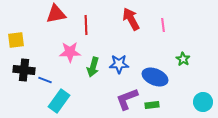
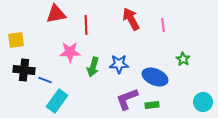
cyan rectangle: moved 2 px left
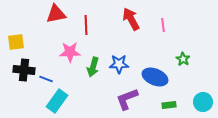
yellow square: moved 2 px down
blue line: moved 1 px right, 1 px up
green rectangle: moved 17 px right
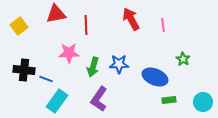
yellow square: moved 3 px right, 16 px up; rotated 30 degrees counterclockwise
pink star: moved 1 px left, 1 px down
purple L-shape: moved 28 px left; rotated 35 degrees counterclockwise
green rectangle: moved 5 px up
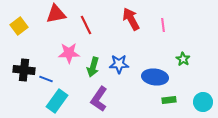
red line: rotated 24 degrees counterclockwise
blue ellipse: rotated 15 degrees counterclockwise
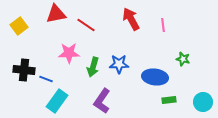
red line: rotated 30 degrees counterclockwise
green star: rotated 16 degrees counterclockwise
purple L-shape: moved 3 px right, 2 px down
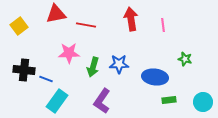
red arrow: rotated 20 degrees clockwise
red line: rotated 24 degrees counterclockwise
green star: moved 2 px right
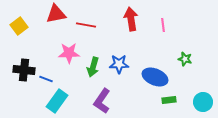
blue ellipse: rotated 15 degrees clockwise
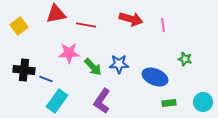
red arrow: rotated 115 degrees clockwise
green arrow: rotated 60 degrees counterclockwise
green rectangle: moved 3 px down
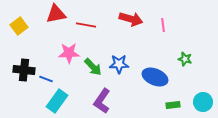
green rectangle: moved 4 px right, 2 px down
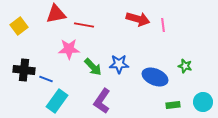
red arrow: moved 7 px right
red line: moved 2 px left
pink star: moved 4 px up
green star: moved 7 px down
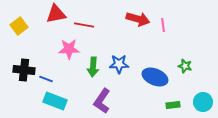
green arrow: rotated 48 degrees clockwise
cyan rectangle: moved 2 px left; rotated 75 degrees clockwise
